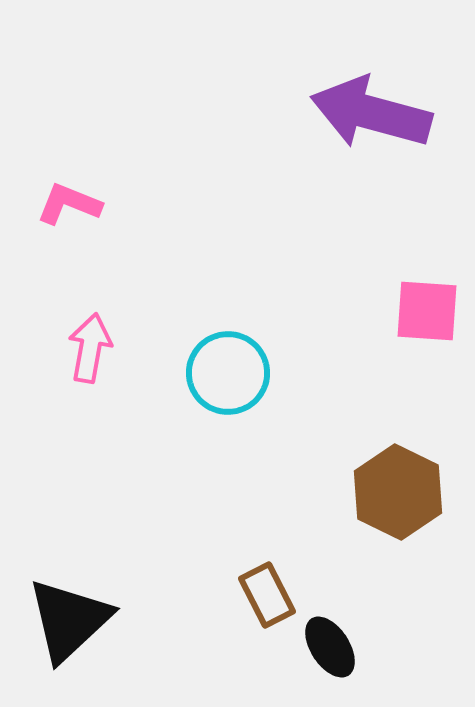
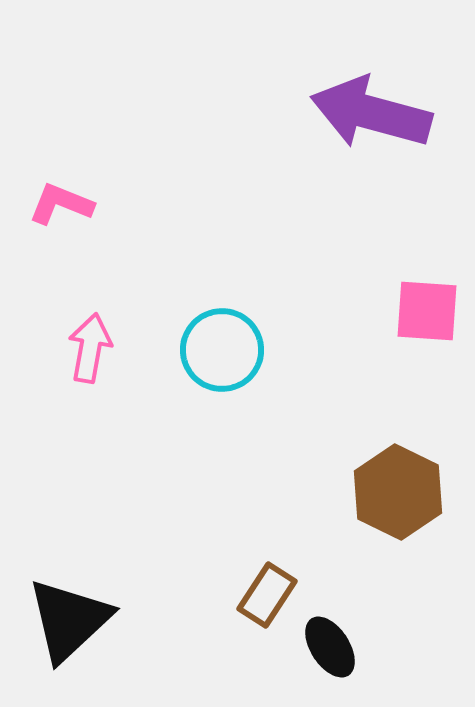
pink L-shape: moved 8 px left
cyan circle: moved 6 px left, 23 px up
brown rectangle: rotated 60 degrees clockwise
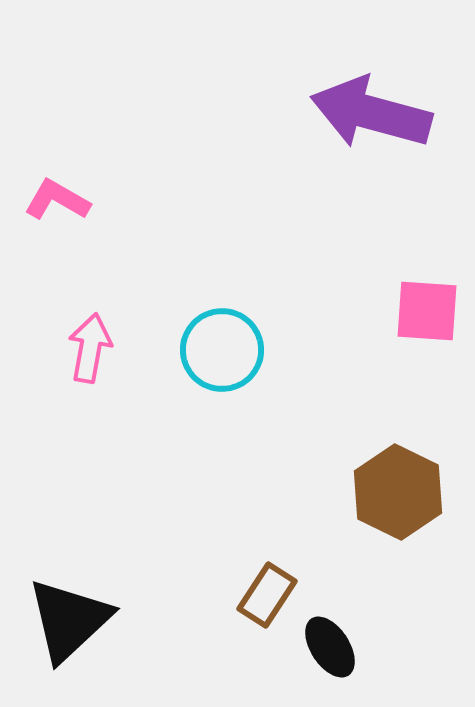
pink L-shape: moved 4 px left, 4 px up; rotated 8 degrees clockwise
